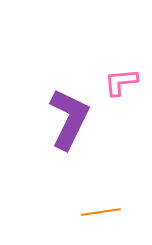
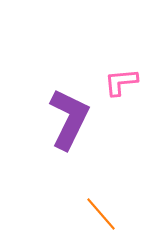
orange line: moved 2 px down; rotated 57 degrees clockwise
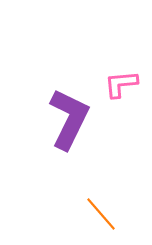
pink L-shape: moved 2 px down
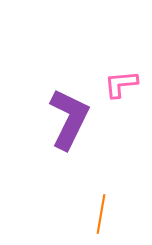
orange line: rotated 51 degrees clockwise
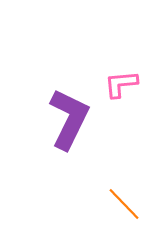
orange line: moved 23 px right, 10 px up; rotated 54 degrees counterclockwise
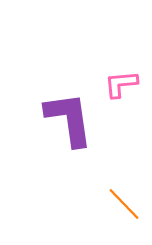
purple L-shape: rotated 34 degrees counterclockwise
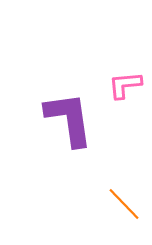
pink L-shape: moved 4 px right, 1 px down
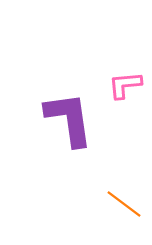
orange line: rotated 9 degrees counterclockwise
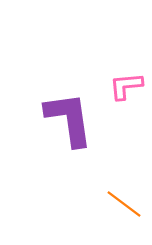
pink L-shape: moved 1 px right, 1 px down
